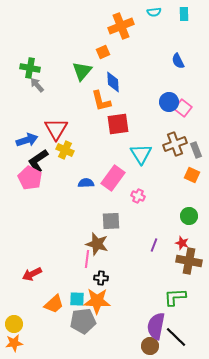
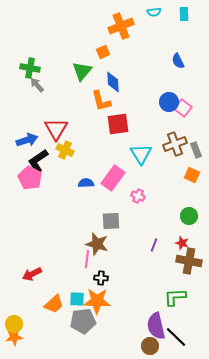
purple semicircle at (156, 326): rotated 24 degrees counterclockwise
orange star at (14, 343): moved 6 px up
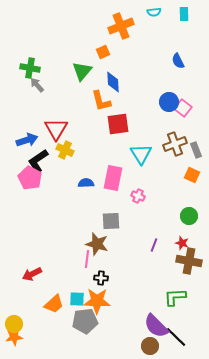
pink rectangle at (113, 178): rotated 25 degrees counterclockwise
gray pentagon at (83, 321): moved 2 px right
purple semicircle at (156, 326): rotated 32 degrees counterclockwise
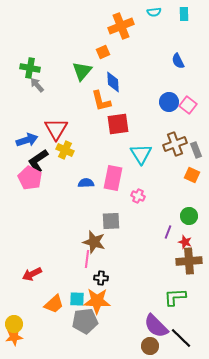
pink square at (183, 108): moved 5 px right, 3 px up
red star at (182, 243): moved 3 px right, 1 px up
brown star at (97, 244): moved 3 px left, 2 px up
purple line at (154, 245): moved 14 px right, 13 px up
brown cross at (189, 261): rotated 15 degrees counterclockwise
black line at (176, 337): moved 5 px right, 1 px down
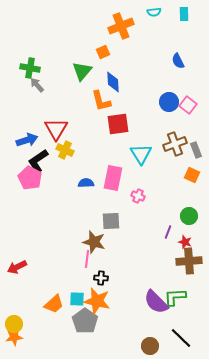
red arrow at (32, 274): moved 15 px left, 7 px up
orange star at (97, 301): rotated 12 degrees clockwise
gray pentagon at (85, 321): rotated 30 degrees counterclockwise
purple semicircle at (156, 326): moved 24 px up
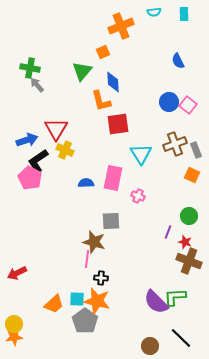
brown cross at (189, 261): rotated 25 degrees clockwise
red arrow at (17, 267): moved 6 px down
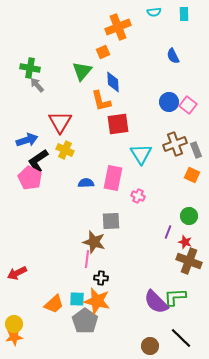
orange cross at (121, 26): moved 3 px left, 1 px down
blue semicircle at (178, 61): moved 5 px left, 5 px up
red triangle at (56, 129): moved 4 px right, 7 px up
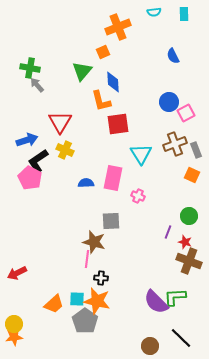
pink square at (188, 105): moved 2 px left, 8 px down; rotated 24 degrees clockwise
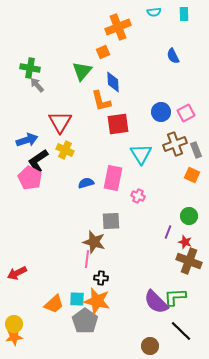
blue circle at (169, 102): moved 8 px left, 10 px down
blue semicircle at (86, 183): rotated 14 degrees counterclockwise
black line at (181, 338): moved 7 px up
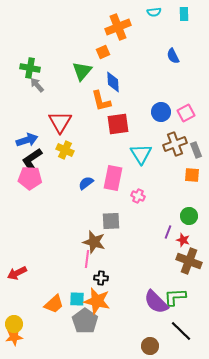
black L-shape at (38, 161): moved 6 px left, 1 px up
orange square at (192, 175): rotated 21 degrees counterclockwise
pink pentagon at (30, 178): rotated 25 degrees counterclockwise
blue semicircle at (86, 183): rotated 21 degrees counterclockwise
red star at (185, 242): moved 2 px left, 2 px up
